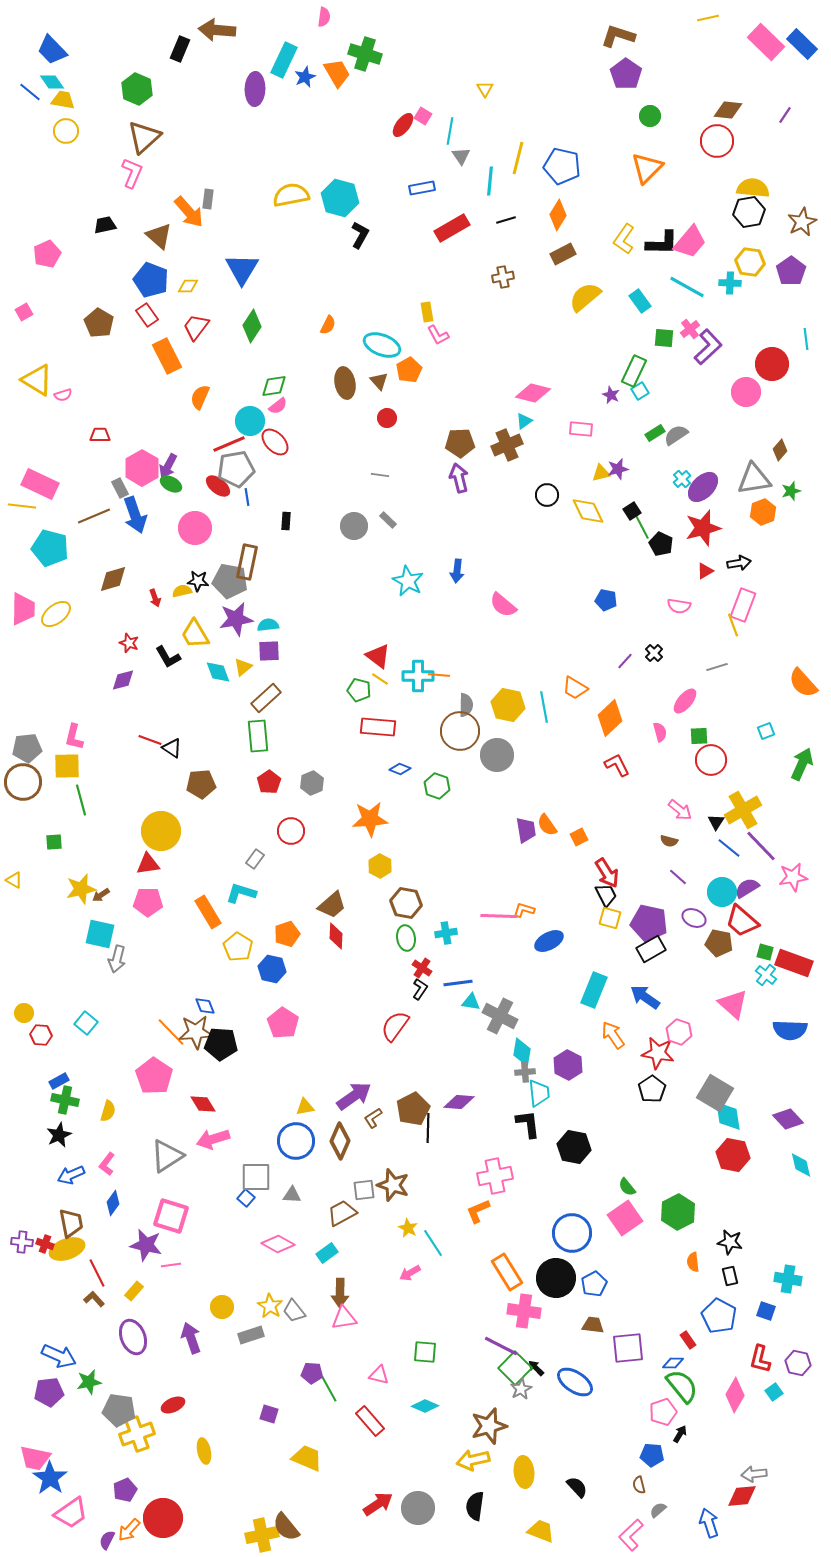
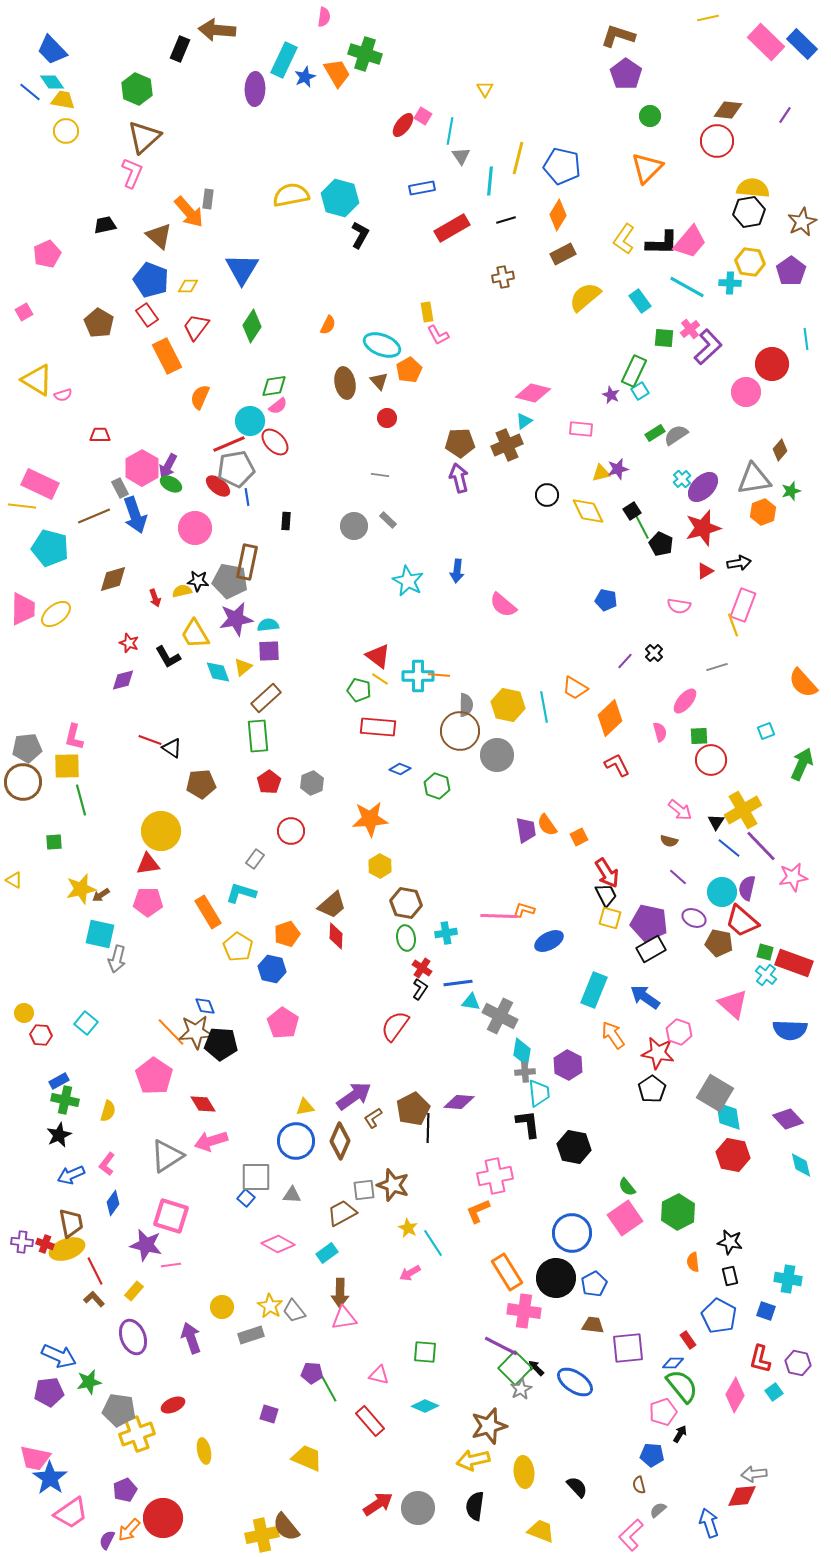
purple semicircle at (747, 888): rotated 45 degrees counterclockwise
pink arrow at (213, 1139): moved 2 px left, 2 px down
red line at (97, 1273): moved 2 px left, 2 px up
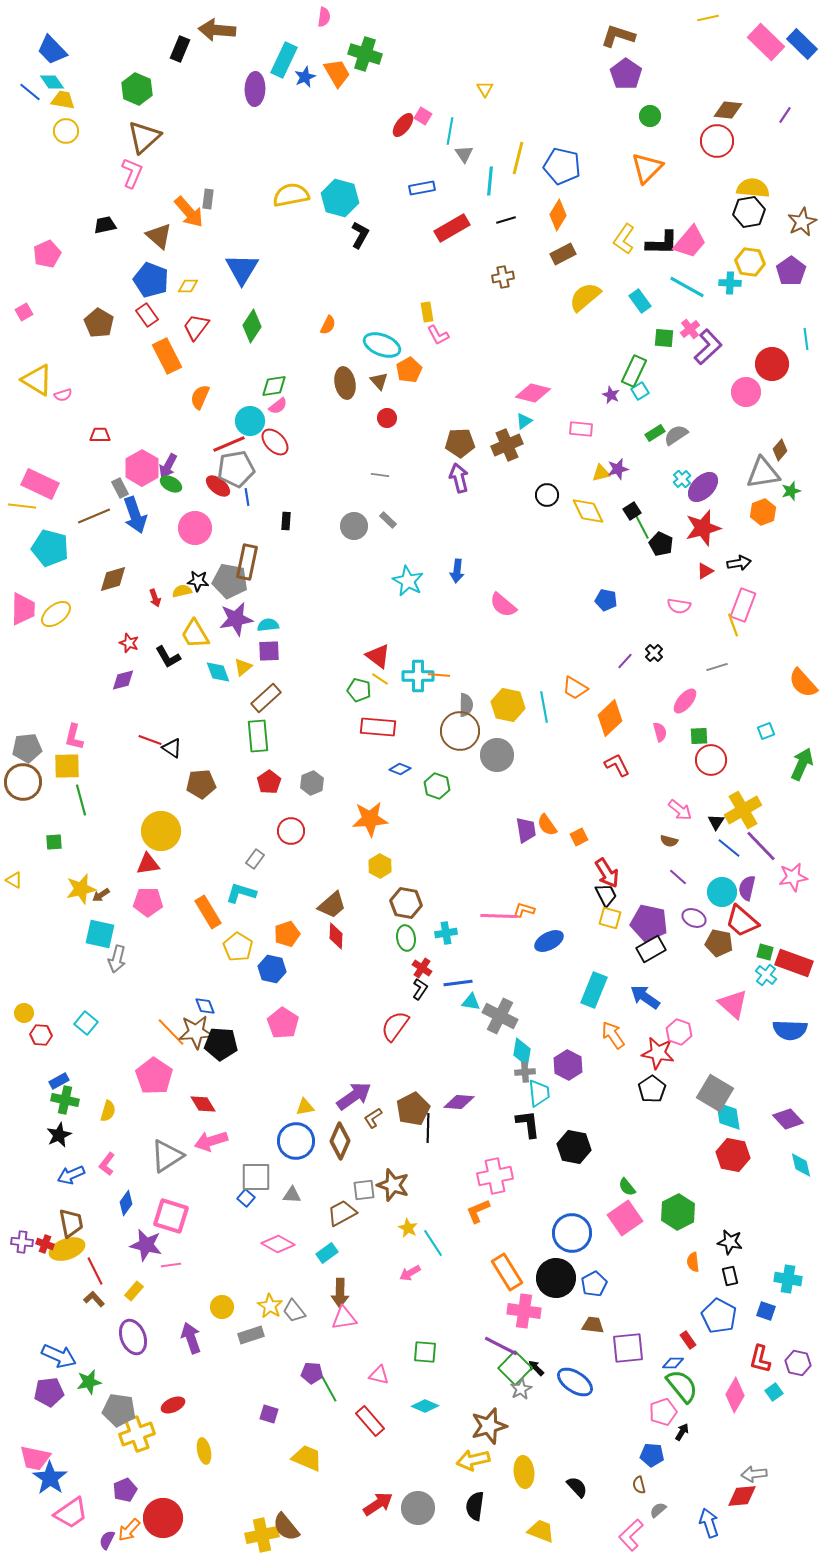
gray triangle at (461, 156): moved 3 px right, 2 px up
gray triangle at (754, 479): moved 9 px right, 6 px up
blue diamond at (113, 1203): moved 13 px right
black arrow at (680, 1434): moved 2 px right, 2 px up
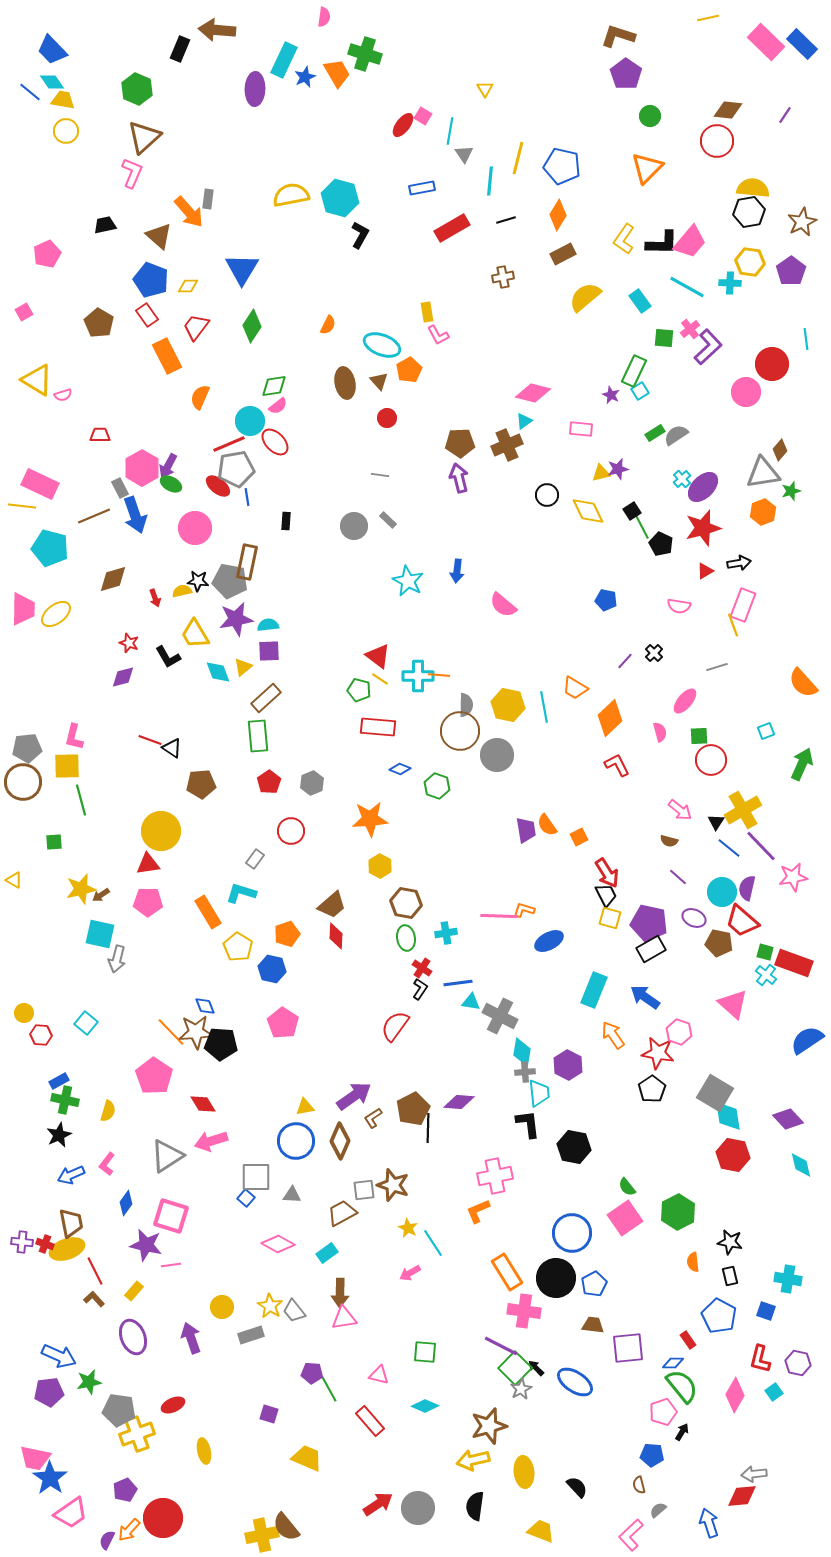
purple diamond at (123, 680): moved 3 px up
blue semicircle at (790, 1030): moved 17 px right, 10 px down; rotated 144 degrees clockwise
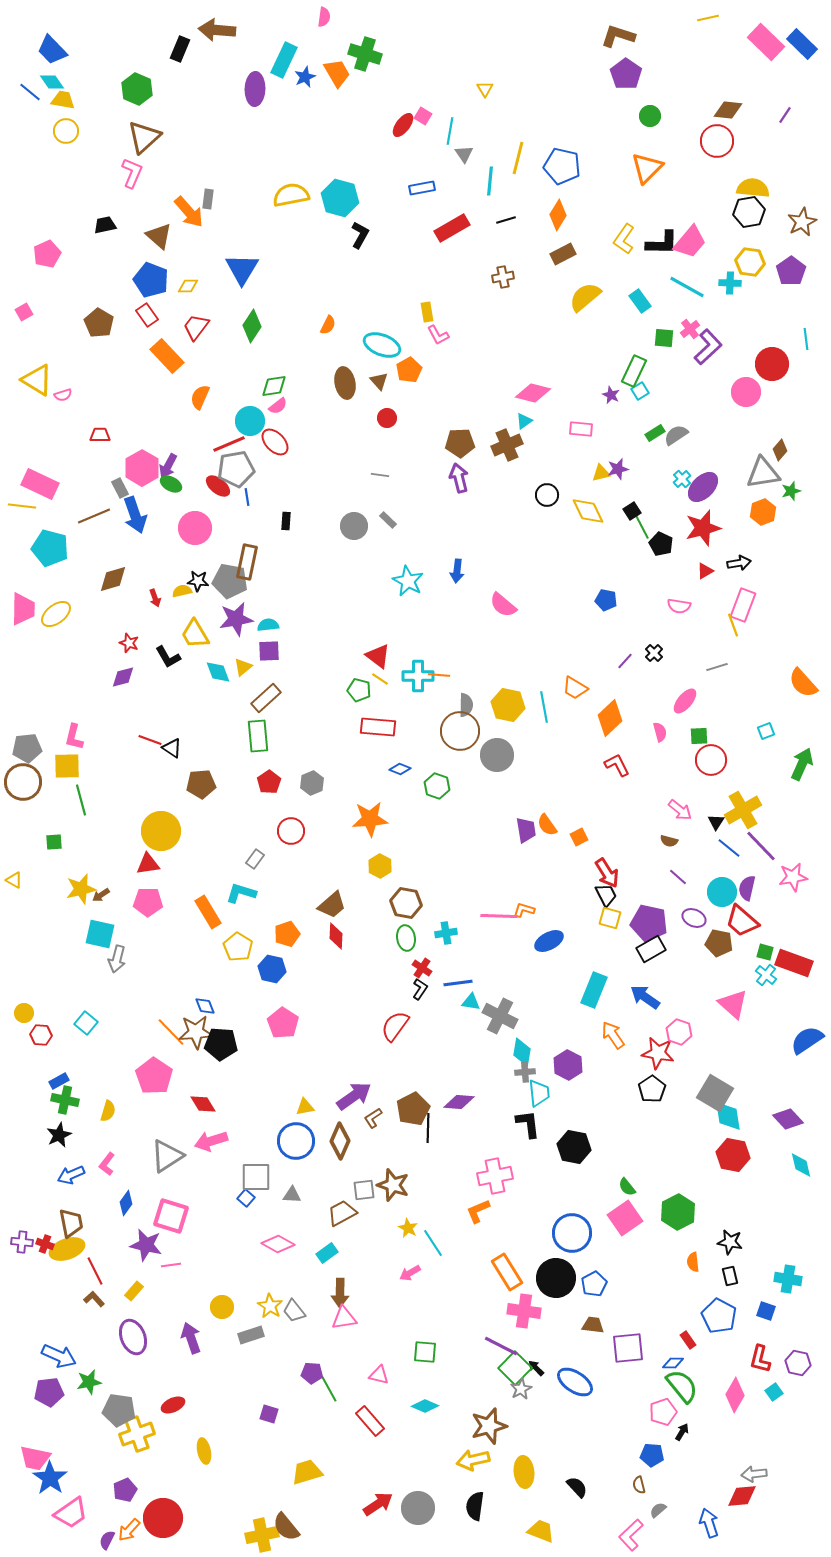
orange rectangle at (167, 356): rotated 16 degrees counterclockwise
yellow trapezoid at (307, 1458): moved 14 px down; rotated 40 degrees counterclockwise
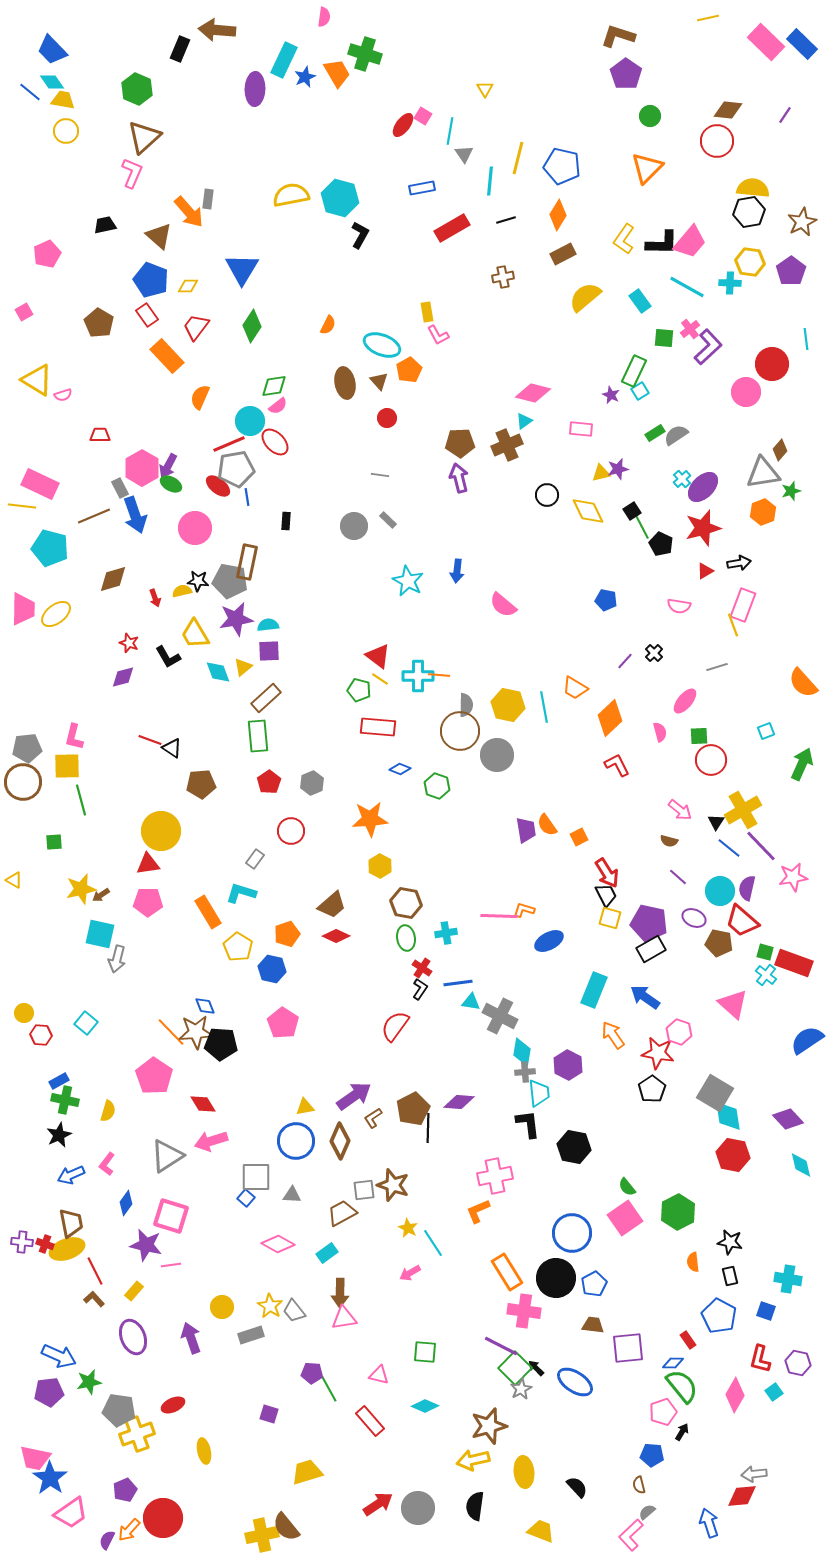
cyan circle at (722, 892): moved 2 px left, 1 px up
red diamond at (336, 936): rotated 68 degrees counterclockwise
gray semicircle at (658, 1510): moved 11 px left, 2 px down
